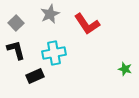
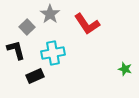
gray star: rotated 12 degrees counterclockwise
gray square: moved 11 px right, 4 px down
cyan cross: moved 1 px left
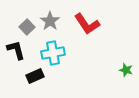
gray star: moved 7 px down
green star: moved 1 px right, 1 px down
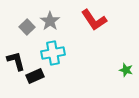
red L-shape: moved 7 px right, 4 px up
black L-shape: moved 11 px down
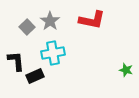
red L-shape: moved 2 px left; rotated 44 degrees counterclockwise
black L-shape: rotated 10 degrees clockwise
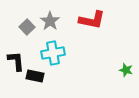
black rectangle: rotated 36 degrees clockwise
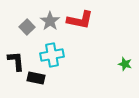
red L-shape: moved 12 px left
cyan cross: moved 1 px left, 2 px down
green star: moved 1 px left, 6 px up
black rectangle: moved 1 px right, 2 px down
